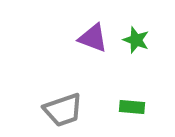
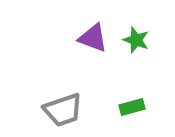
green rectangle: rotated 20 degrees counterclockwise
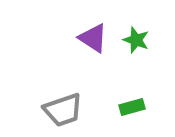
purple triangle: rotated 12 degrees clockwise
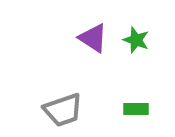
green rectangle: moved 4 px right, 2 px down; rotated 15 degrees clockwise
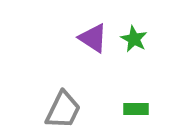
green star: moved 2 px left, 1 px up; rotated 8 degrees clockwise
gray trapezoid: rotated 45 degrees counterclockwise
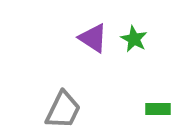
green rectangle: moved 22 px right
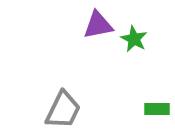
purple triangle: moved 5 px right, 13 px up; rotated 44 degrees counterclockwise
green rectangle: moved 1 px left
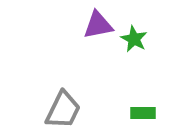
green rectangle: moved 14 px left, 4 px down
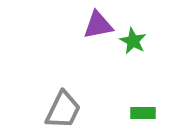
green star: moved 1 px left, 2 px down
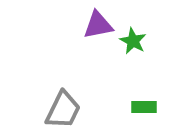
green rectangle: moved 1 px right, 6 px up
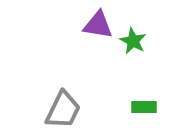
purple triangle: rotated 20 degrees clockwise
